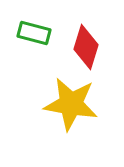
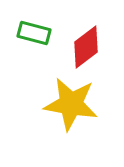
red diamond: rotated 36 degrees clockwise
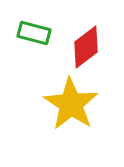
yellow star: rotated 24 degrees clockwise
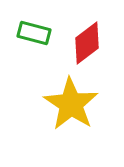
red diamond: moved 1 px right, 4 px up
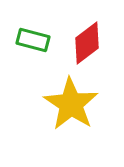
green rectangle: moved 1 px left, 7 px down
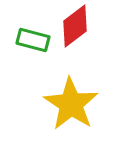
red diamond: moved 12 px left, 17 px up
